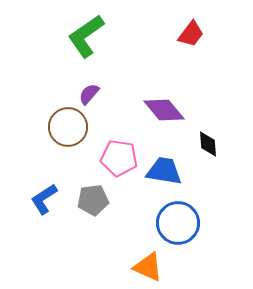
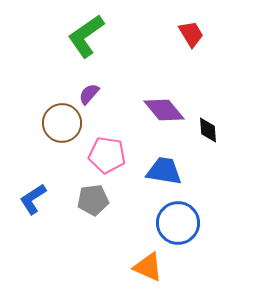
red trapezoid: rotated 68 degrees counterclockwise
brown circle: moved 6 px left, 4 px up
black diamond: moved 14 px up
pink pentagon: moved 12 px left, 3 px up
blue L-shape: moved 11 px left
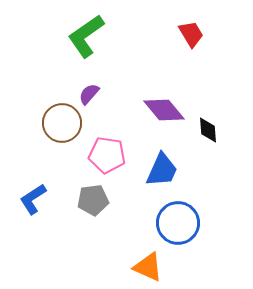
blue trapezoid: moved 2 px left, 1 px up; rotated 105 degrees clockwise
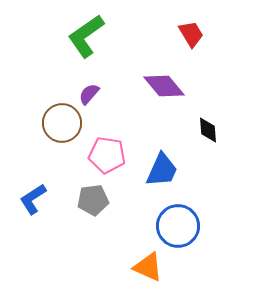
purple diamond: moved 24 px up
blue circle: moved 3 px down
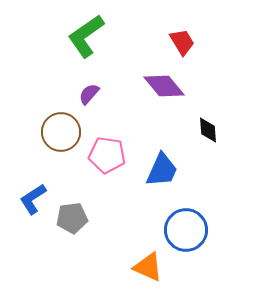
red trapezoid: moved 9 px left, 8 px down
brown circle: moved 1 px left, 9 px down
gray pentagon: moved 21 px left, 18 px down
blue circle: moved 8 px right, 4 px down
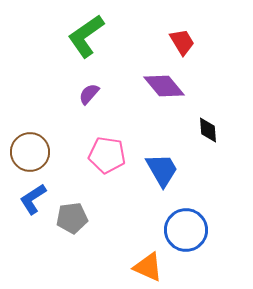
brown circle: moved 31 px left, 20 px down
blue trapezoid: rotated 54 degrees counterclockwise
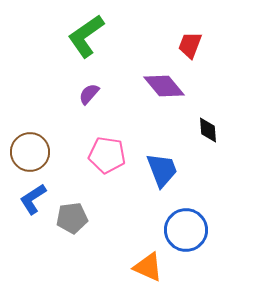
red trapezoid: moved 8 px right, 3 px down; rotated 128 degrees counterclockwise
blue trapezoid: rotated 9 degrees clockwise
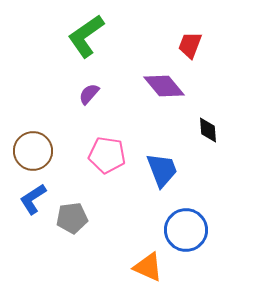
brown circle: moved 3 px right, 1 px up
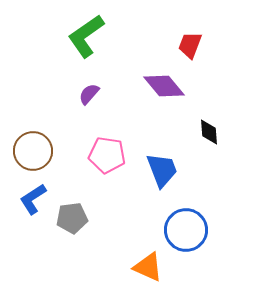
black diamond: moved 1 px right, 2 px down
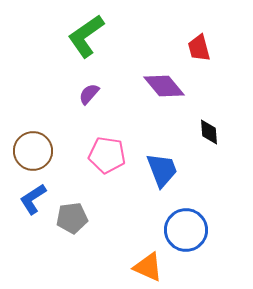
red trapezoid: moved 9 px right, 3 px down; rotated 36 degrees counterclockwise
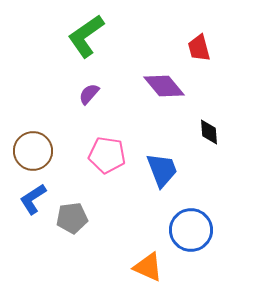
blue circle: moved 5 px right
